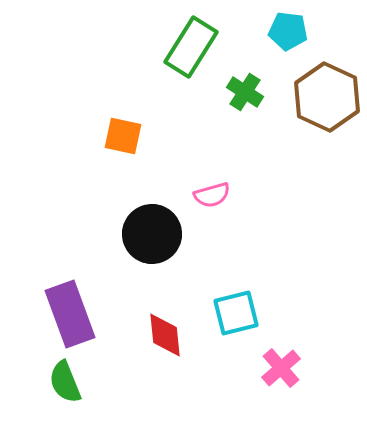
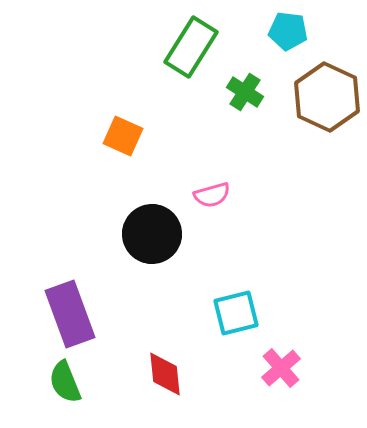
orange square: rotated 12 degrees clockwise
red diamond: moved 39 px down
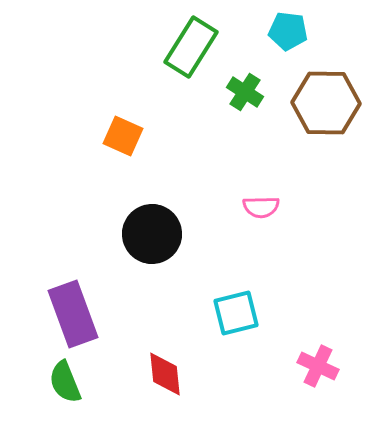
brown hexagon: moved 1 px left, 6 px down; rotated 24 degrees counterclockwise
pink semicircle: moved 49 px right, 12 px down; rotated 15 degrees clockwise
purple rectangle: moved 3 px right
pink cross: moved 37 px right, 2 px up; rotated 24 degrees counterclockwise
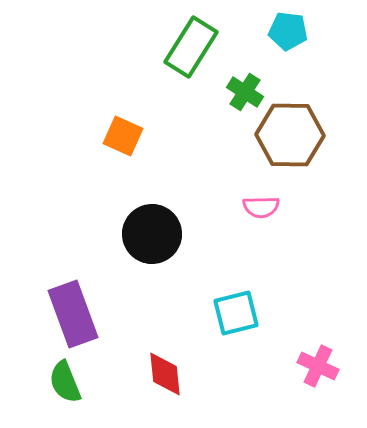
brown hexagon: moved 36 px left, 32 px down
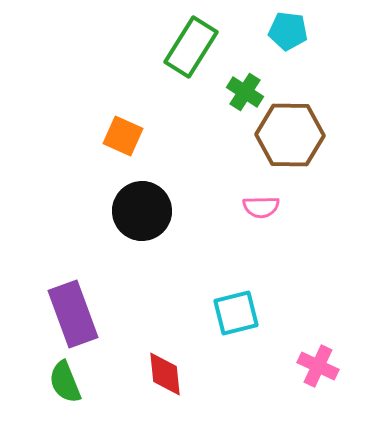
black circle: moved 10 px left, 23 px up
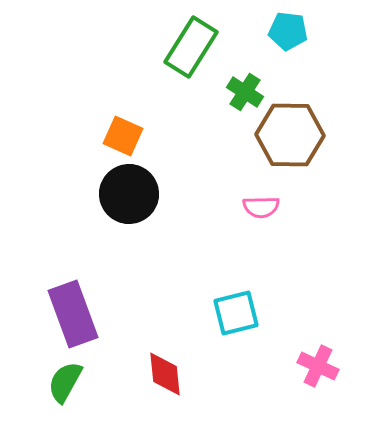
black circle: moved 13 px left, 17 px up
green semicircle: rotated 51 degrees clockwise
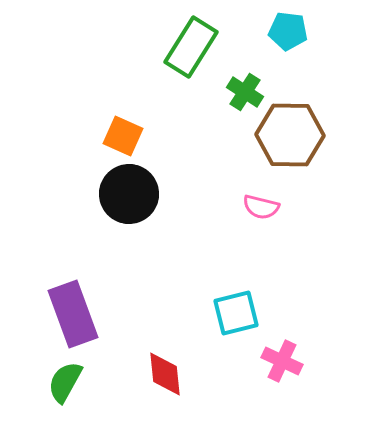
pink semicircle: rotated 15 degrees clockwise
pink cross: moved 36 px left, 5 px up
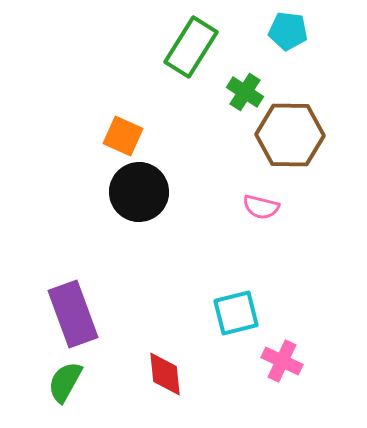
black circle: moved 10 px right, 2 px up
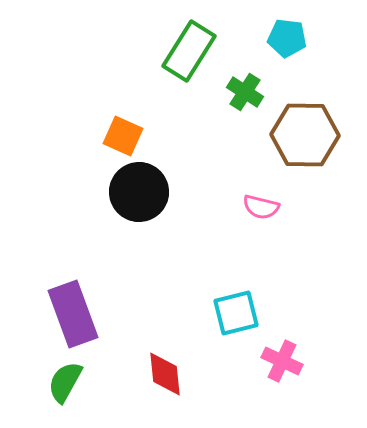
cyan pentagon: moved 1 px left, 7 px down
green rectangle: moved 2 px left, 4 px down
brown hexagon: moved 15 px right
